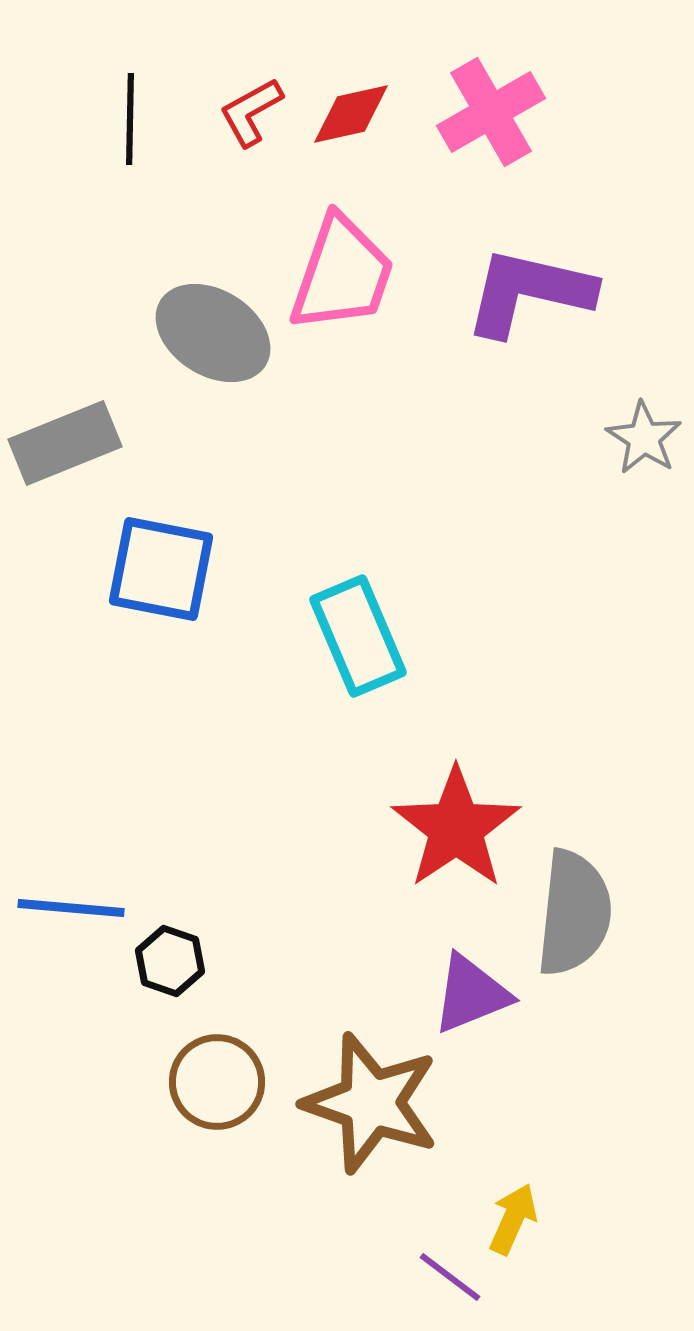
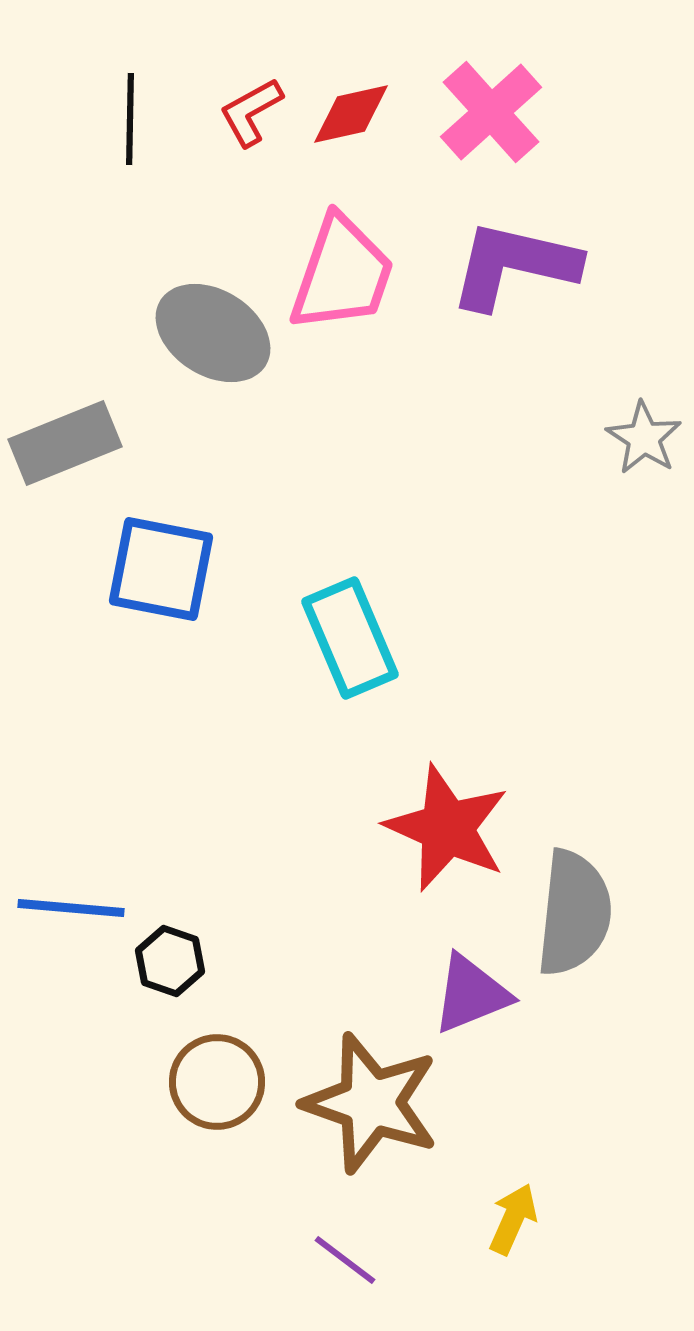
pink cross: rotated 12 degrees counterclockwise
purple L-shape: moved 15 px left, 27 px up
cyan rectangle: moved 8 px left, 2 px down
red star: moved 9 px left; rotated 14 degrees counterclockwise
purple line: moved 105 px left, 17 px up
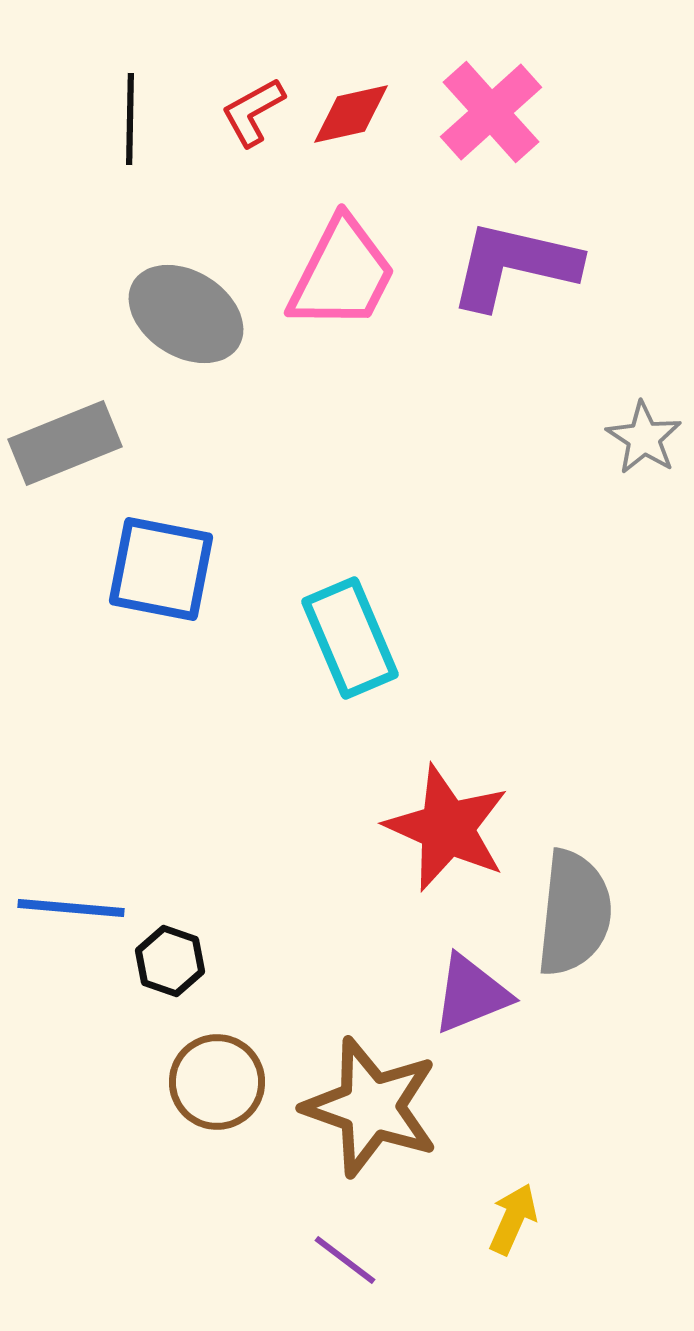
red L-shape: moved 2 px right
pink trapezoid: rotated 8 degrees clockwise
gray ellipse: moved 27 px left, 19 px up
brown star: moved 4 px down
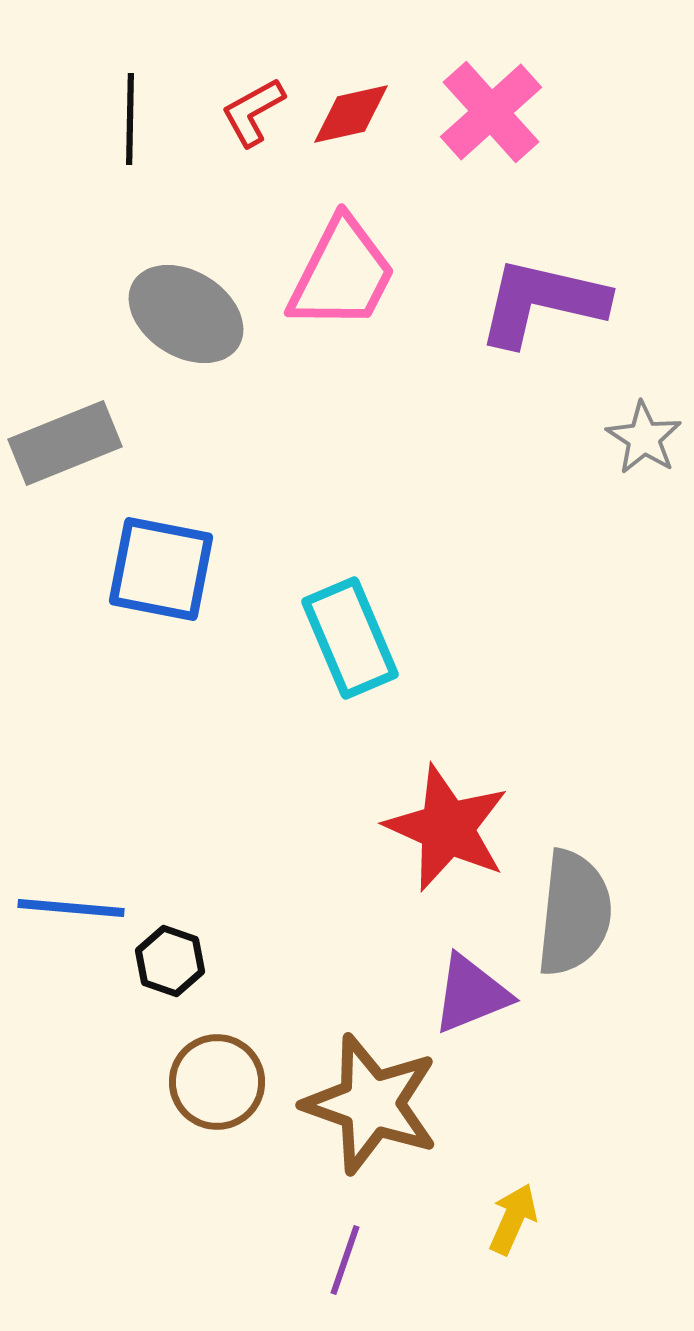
purple L-shape: moved 28 px right, 37 px down
brown star: moved 3 px up
purple line: rotated 72 degrees clockwise
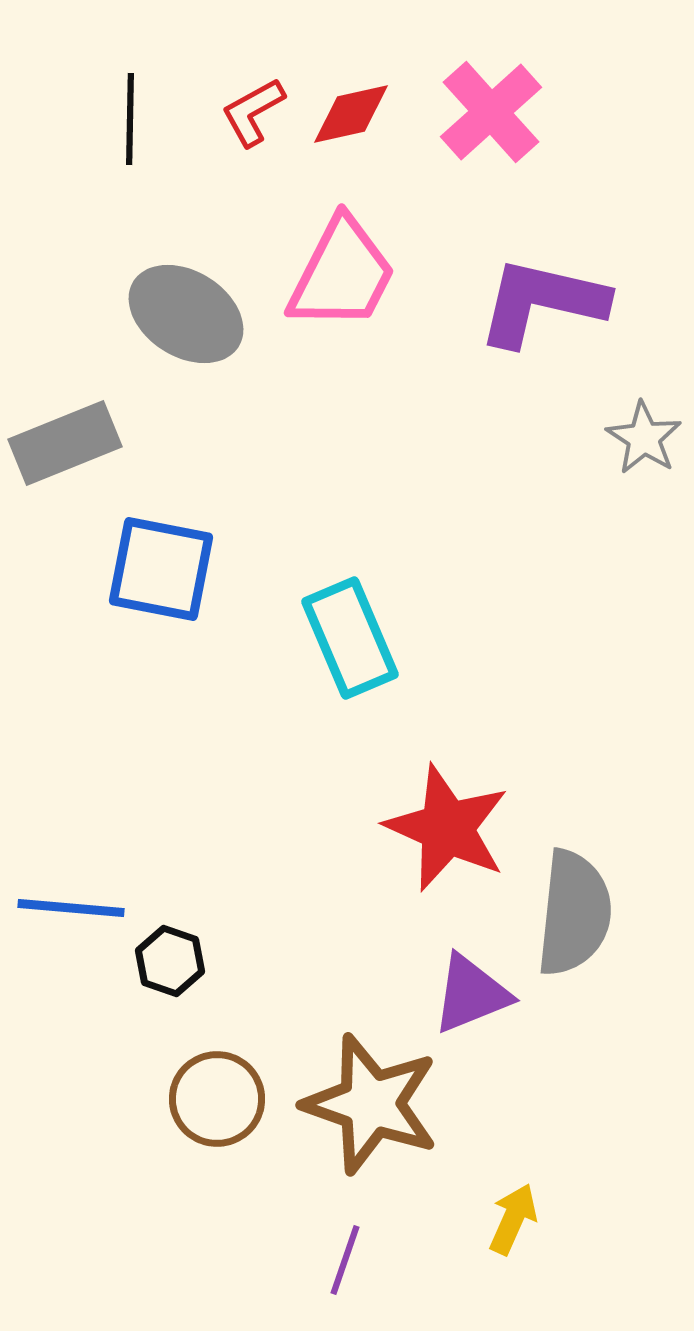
brown circle: moved 17 px down
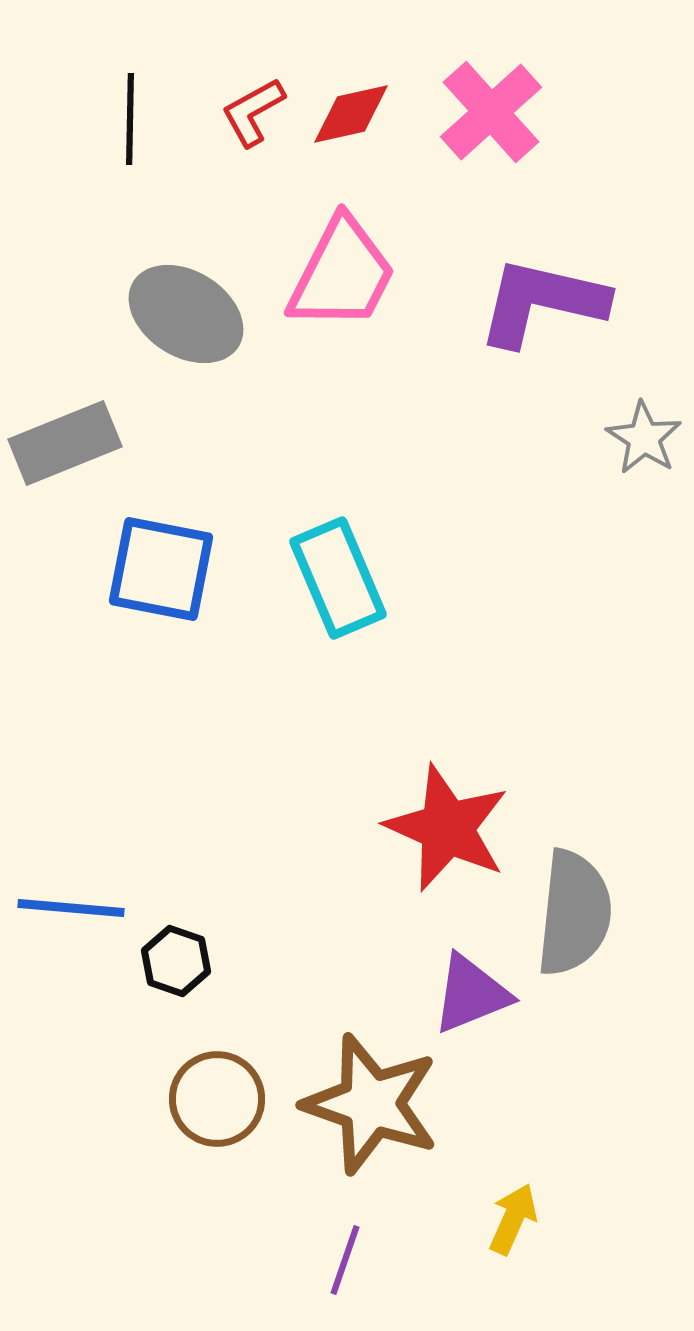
cyan rectangle: moved 12 px left, 60 px up
black hexagon: moved 6 px right
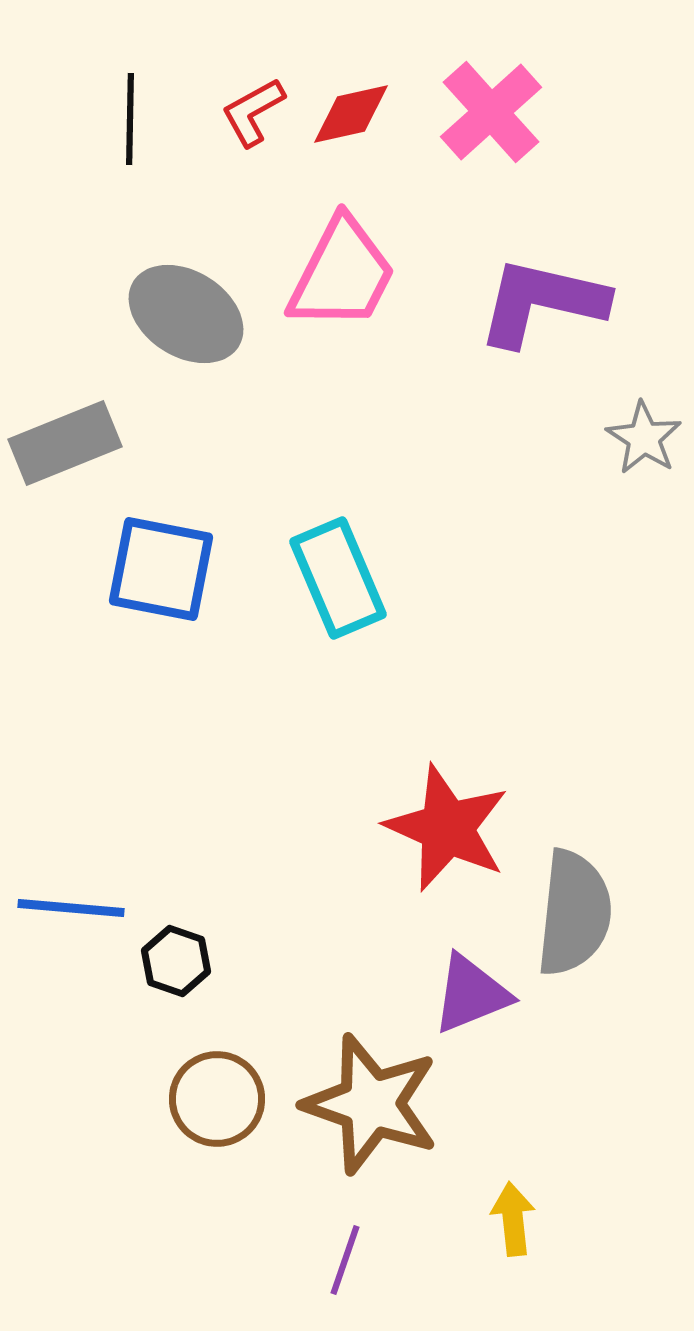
yellow arrow: rotated 30 degrees counterclockwise
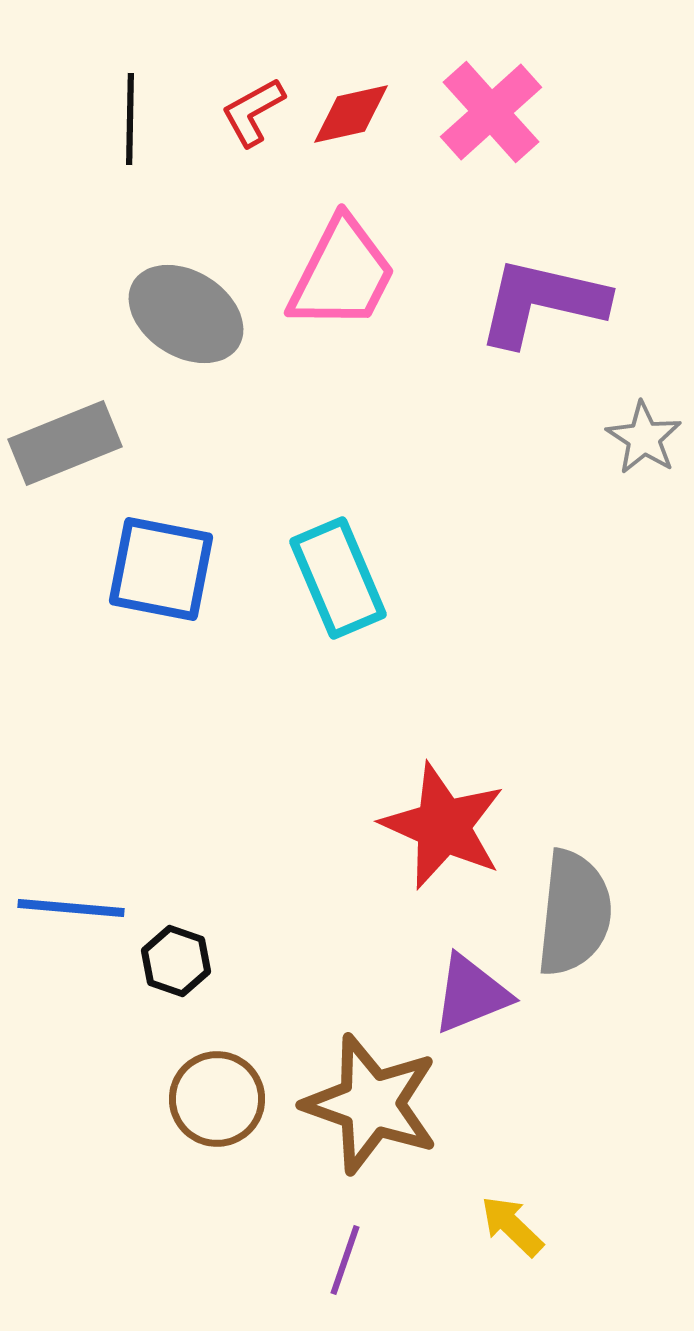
red star: moved 4 px left, 2 px up
yellow arrow: moved 1 px left, 7 px down; rotated 40 degrees counterclockwise
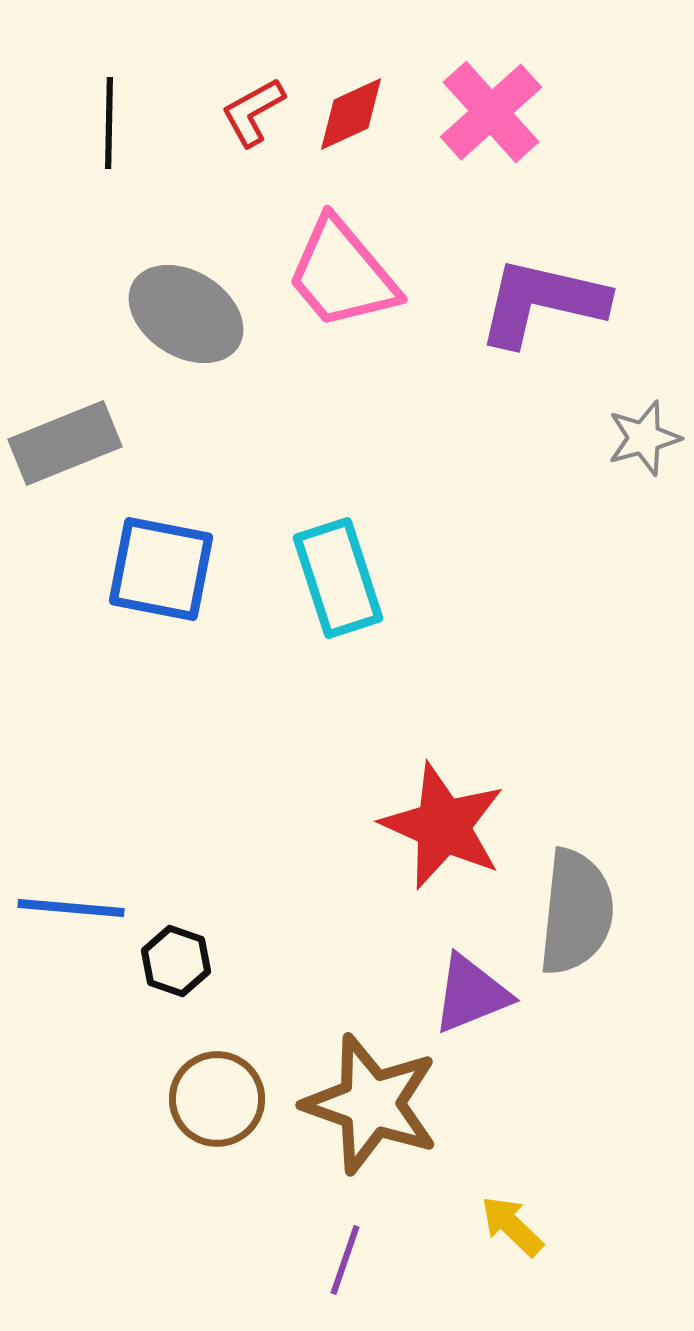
red diamond: rotated 12 degrees counterclockwise
black line: moved 21 px left, 4 px down
pink trapezoid: rotated 113 degrees clockwise
gray star: rotated 24 degrees clockwise
cyan rectangle: rotated 5 degrees clockwise
gray semicircle: moved 2 px right, 1 px up
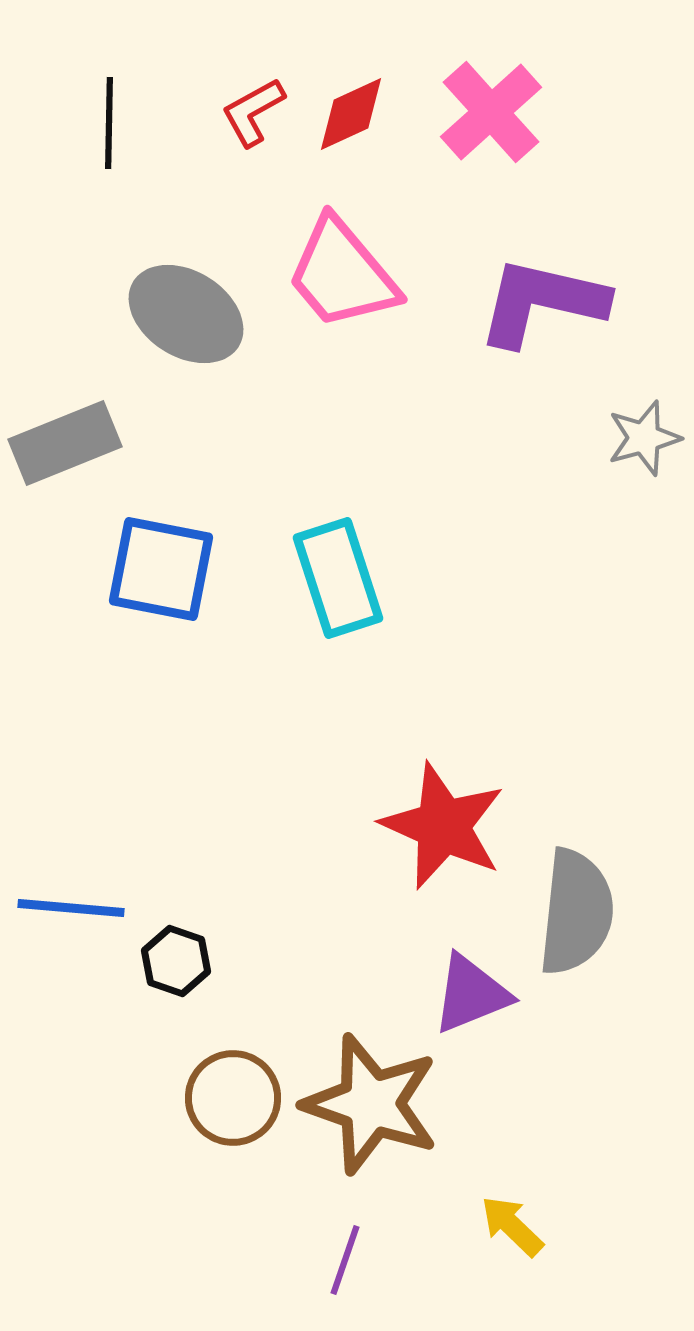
brown circle: moved 16 px right, 1 px up
